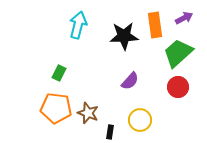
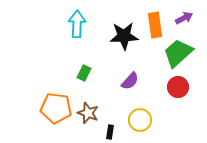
cyan arrow: moved 1 px left, 1 px up; rotated 12 degrees counterclockwise
green rectangle: moved 25 px right
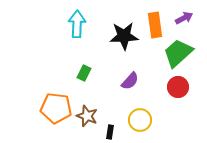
brown star: moved 1 px left, 3 px down
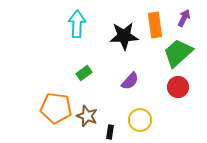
purple arrow: rotated 36 degrees counterclockwise
green rectangle: rotated 28 degrees clockwise
